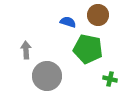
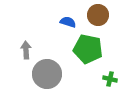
gray circle: moved 2 px up
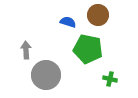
gray circle: moved 1 px left, 1 px down
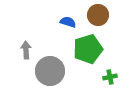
green pentagon: rotated 28 degrees counterclockwise
gray circle: moved 4 px right, 4 px up
green cross: moved 2 px up; rotated 24 degrees counterclockwise
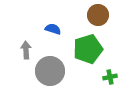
blue semicircle: moved 15 px left, 7 px down
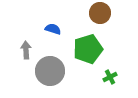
brown circle: moved 2 px right, 2 px up
green cross: rotated 16 degrees counterclockwise
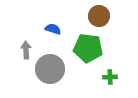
brown circle: moved 1 px left, 3 px down
green pentagon: moved 1 px up; rotated 24 degrees clockwise
gray circle: moved 2 px up
green cross: rotated 24 degrees clockwise
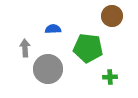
brown circle: moved 13 px right
blue semicircle: rotated 21 degrees counterclockwise
gray arrow: moved 1 px left, 2 px up
gray circle: moved 2 px left
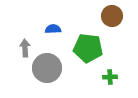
gray circle: moved 1 px left, 1 px up
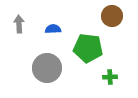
gray arrow: moved 6 px left, 24 px up
